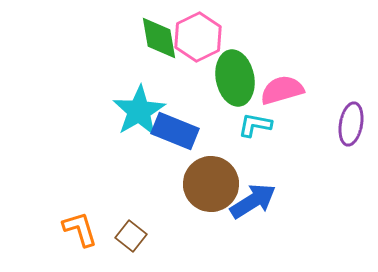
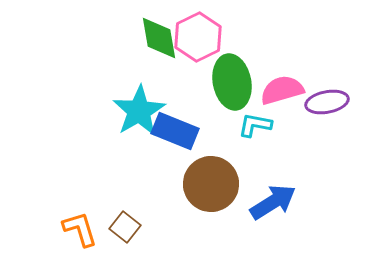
green ellipse: moved 3 px left, 4 px down
purple ellipse: moved 24 px left, 22 px up; rotated 69 degrees clockwise
blue arrow: moved 20 px right, 1 px down
brown square: moved 6 px left, 9 px up
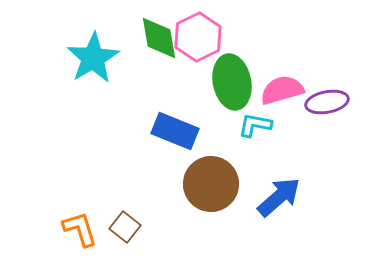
cyan star: moved 46 px left, 53 px up
blue arrow: moved 6 px right, 5 px up; rotated 9 degrees counterclockwise
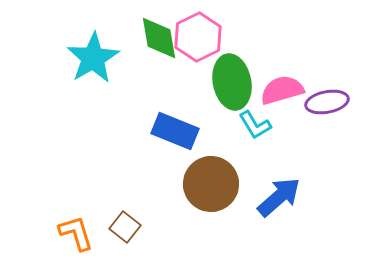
cyan L-shape: rotated 132 degrees counterclockwise
orange L-shape: moved 4 px left, 4 px down
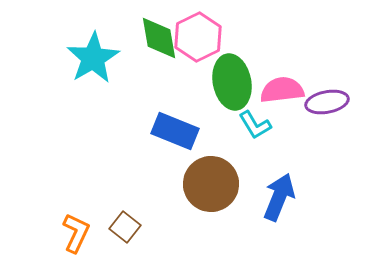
pink semicircle: rotated 9 degrees clockwise
blue arrow: rotated 27 degrees counterclockwise
orange L-shape: rotated 42 degrees clockwise
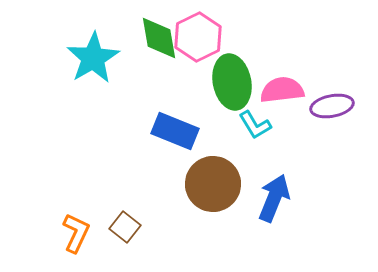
purple ellipse: moved 5 px right, 4 px down
brown circle: moved 2 px right
blue arrow: moved 5 px left, 1 px down
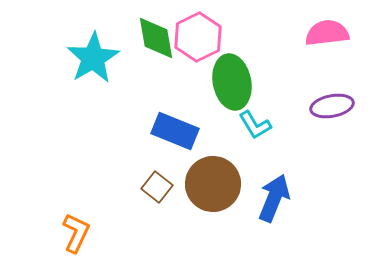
green diamond: moved 3 px left
pink semicircle: moved 45 px right, 57 px up
brown square: moved 32 px right, 40 px up
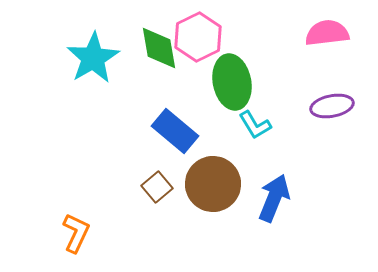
green diamond: moved 3 px right, 10 px down
blue rectangle: rotated 18 degrees clockwise
brown square: rotated 12 degrees clockwise
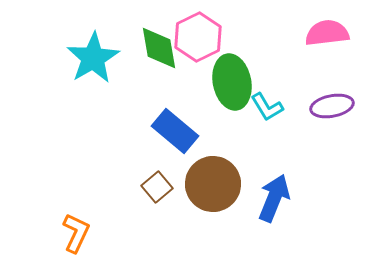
cyan L-shape: moved 12 px right, 18 px up
